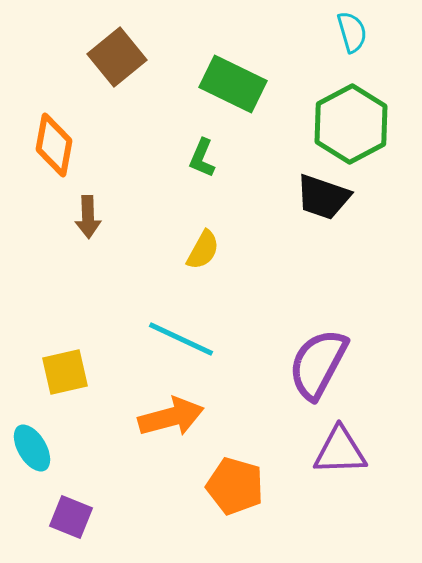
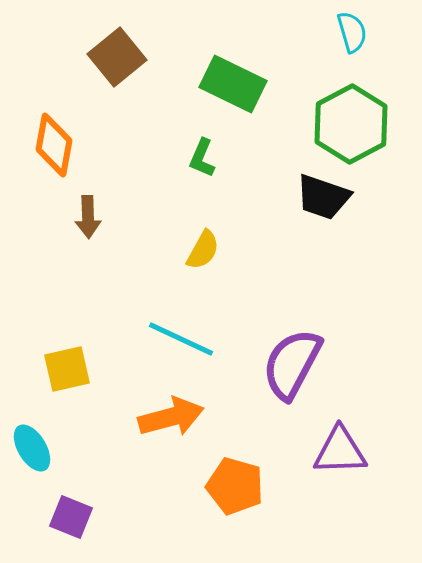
purple semicircle: moved 26 px left
yellow square: moved 2 px right, 3 px up
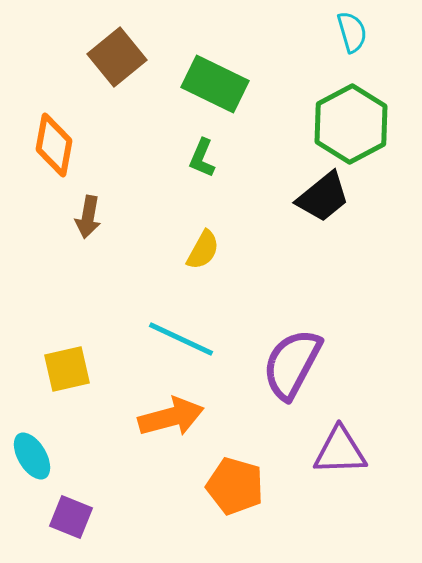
green rectangle: moved 18 px left
black trapezoid: rotated 58 degrees counterclockwise
brown arrow: rotated 12 degrees clockwise
cyan ellipse: moved 8 px down
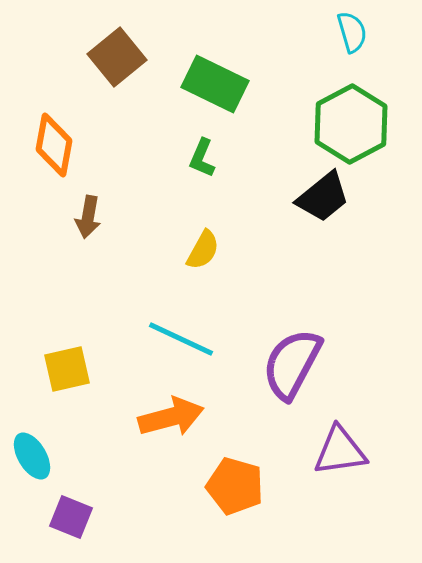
purple triangle: rotated 6 degrees counterclockwise
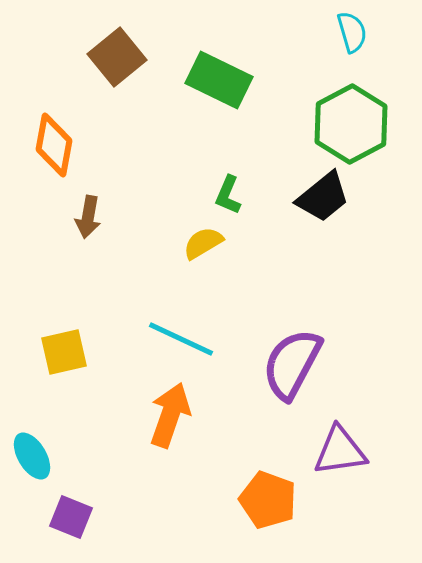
green rectangle: moved 4 px right, 4 px up
green L-shape: moved 26 px right, 37 px down
yellow semicircle: moved 7 px up; rotated 150 degrees counterclockwise
yellow square: moved 3 px left, 17 px up
orange arrow: moved 1 px left, 2 px up; rotated 56 degrees counterclockwise
orange pentagon: moved 33 px right, 14 px down; rotated 4 degrees clockwise
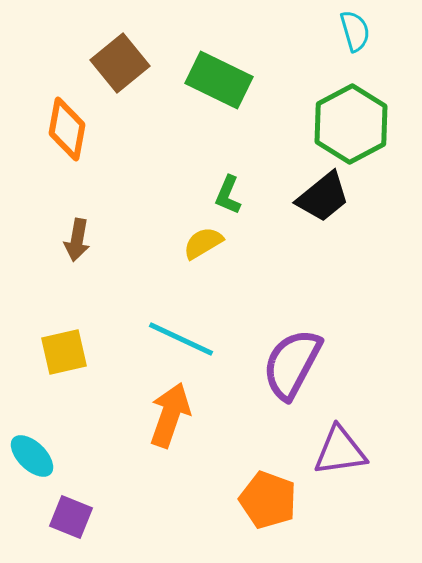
cyan semicircle: moved 3 px right, 1 px up
brown square: moved 3 px right, 6 px down
orange diamond: moved 13 px right, 16 px up
brown arrow: moved 11 px left, 23 px down
cyan ellipse: rotated 15 degrees counterclockwise
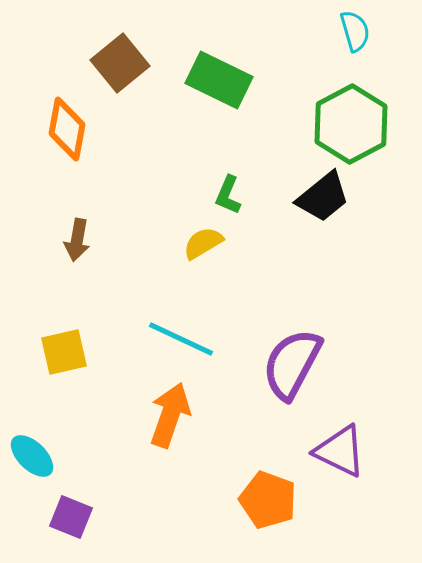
purple triangle: rotated 34 degrees clockwise
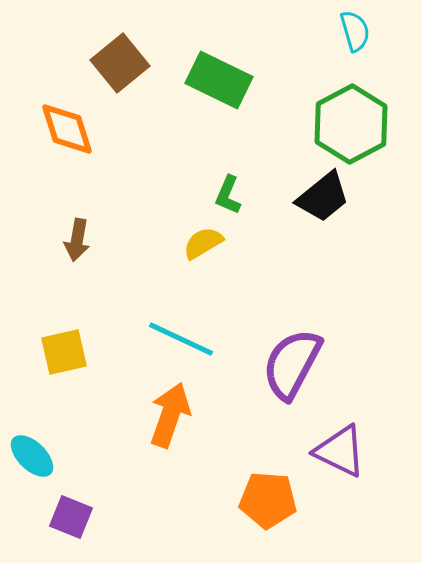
orange diamond: rotated 28 degrees counterclockwise
orange pentagon: rotated 16 degrees counterclockwise
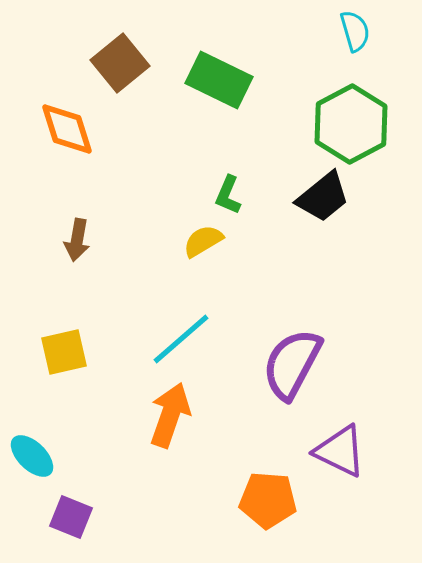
yellow semicircle: moved 2 px up
cyan line: rotated 66 degrees counterclockwise
